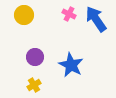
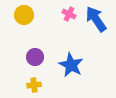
yellow cross: rotated 24 degrees clockwise
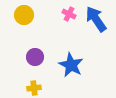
yellow cross: moved 3 px down
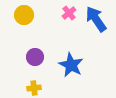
pink cross: moved 1 px up; rotated 24 degrees clockwise
